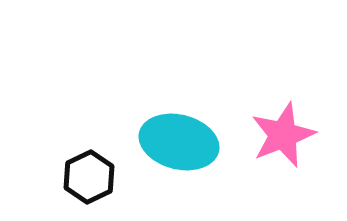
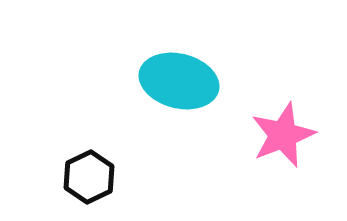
cyan ellipse: moved 61 px up
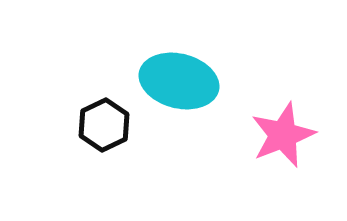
black hexagon: moved 15 px right, 52 px up
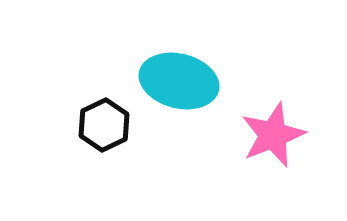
pink star: moved 10 px left
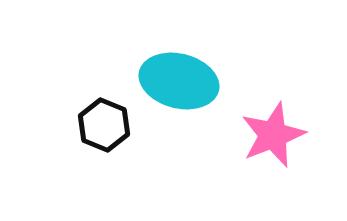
black hexagon: rotated 12 degrees counterclockwise
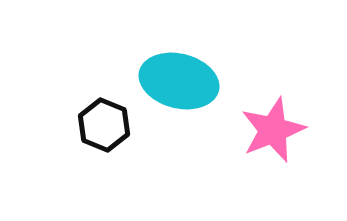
pink star: moved 5 px up
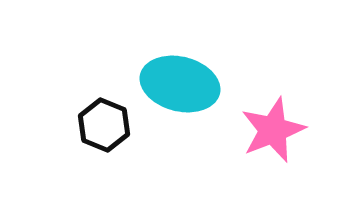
cyan ellipse: moved 1 px right, 3 px down
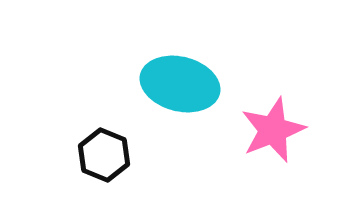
black hexagon: moved 30 px down
